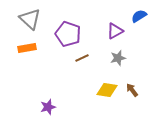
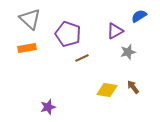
gray star: moved 10 px right, 6 px up
brown arrow: moved 1 px right, 3 px up
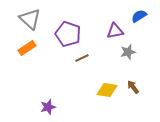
purple triangle: rotated 18 degrees clockwise
orange rectangle: rotated 24 degrees counterclockwise
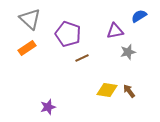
brown arrow: moved 4 px left, 4 px down
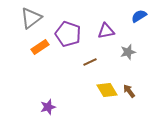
gray triangle: moved 1 px right, 1 px up; rotated 40 degrees clockwise
purple triangle: moved 9 px left
orange rectangle: moved 13 px right, 1 px up
brown line: moved 8 px right, 4 px down
yellow diamond: rotated 50 degrees clockwise
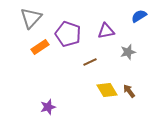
gray triangle: rotated 10 degrees counterclockwise
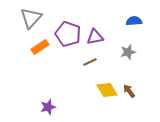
blue semicircle: moved 5 px left, 5 px down; rotated 28 degrees clockwise
purple triangle: moved 11 px left, 6 px down
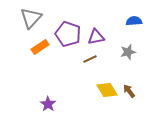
purple triangle: moved 1 px right
brown line: moved 3 px up
purple star: moved 3 px up; rotated 21 degrees counterclockwise
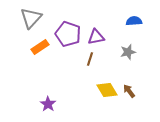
brown line: rotated 48 degrees counterclockwise
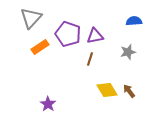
purple triangle: moved 1 px left, 1 px up
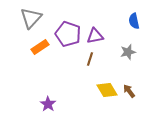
blue semicircle: rotated 98 degrees counterclockwise
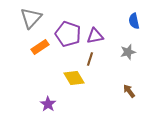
yellow diamond: moved 33 px left, 12 px up
